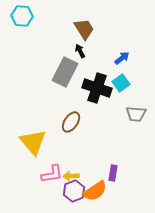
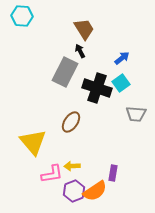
yellow arrow: moved 1 px right, 10 px up
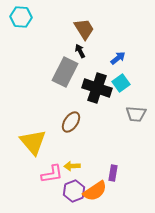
cyan hexagon: moved 1 px left, 1 px down
blue arrow: moved 4 px left
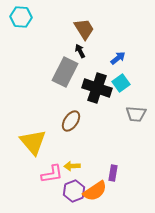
brown ellipse: moved 1 px up
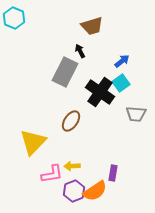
cyan hexagon: moved 7 px left, 1 px down; rotated 20 degrees clockwise
brown trapezoid: moved 8 px right, 3 px up; rotated 105 degrees clockwise
blue arrow: moved 4 px right, 3 px down
black cross: moved 3 px right, 4 px down; rotated 16 degrees clockwise
yellow triangle: rotated 24 degrees clockwise
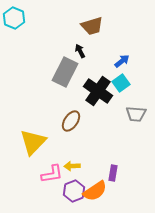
black cross: moved 2 px left, 1 px up
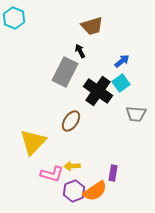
pink L-shape: rotated 25 degrees clockwise
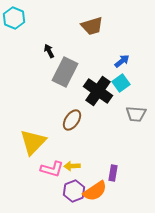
black arrow: moved 31 px left
brown ellipse: moved 1 px right, 1 px up
pink L-shape: moved 5 px up
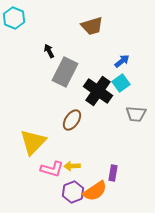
purple hexagon: moved 1 px left, 1 px down
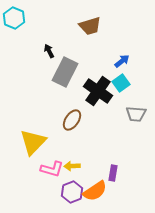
brown trapezoid: moved 2 px left
purple hexagon: moved 1 px left
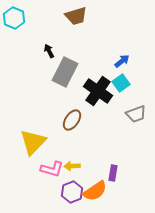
brown trapezoid: moved 14 px left, 10 px up
gray trapezoid: rotated 25 degrees counterclockwise
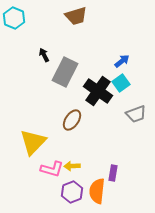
black arrow: moved 5 px left, 4 px down
orange semicircle: moved 2 px right; rotated 130 degrees clockwise
